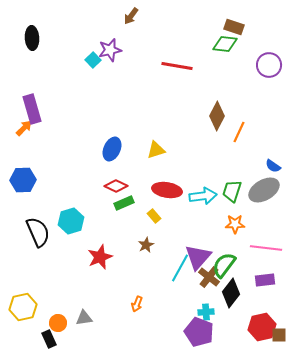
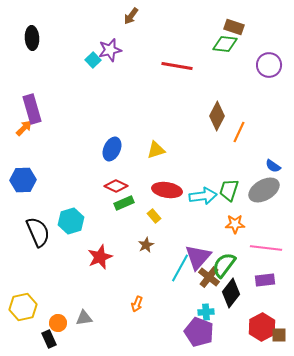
green trapezoid at (232, 191): moved 3 px left, 1 px up
red hexagon at (262, 327): rotated 16 degrees counterclockwise
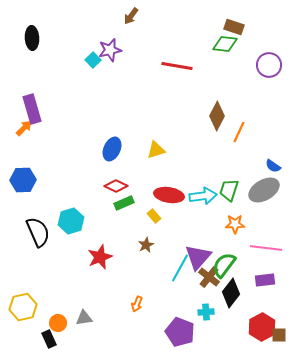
red ellipse at (167, 190): moved 2 px right, 5 px down
purple pentagon at (199, 332): moved 19 px left
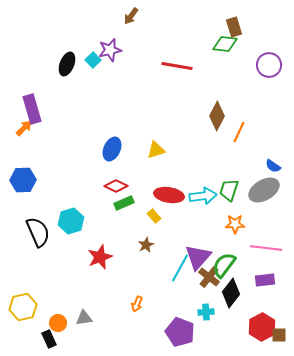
brown rectangle at (234, 27): rotated 54 degrees clockwise
black ellipse at (32, 38): moved 35 px right, 26 px down; rotated 25 degrees clockwise
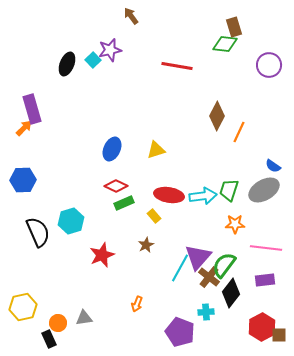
brown arrow at (131, 16): rotated 108 degrees clockwise
red star at (100, 257): moved 2 px right, 2 px up
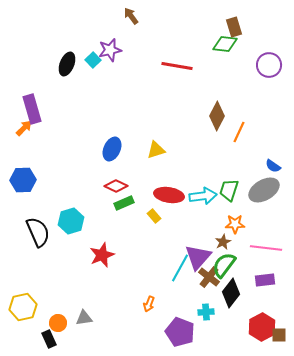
brown star at (146, 245): moved 77 px right, 3 px up
orange arrow at (137, 304): moved 12 px right
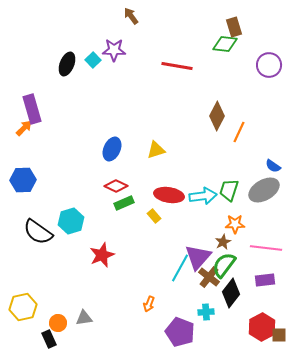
purple star at (110, 50): moved 4 px right; rotated 15 degrees clockwise
black semicircle at (38, 232): rotated 148 degrees clockwise
